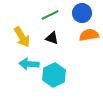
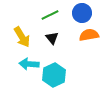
black triangle: rotated 32 degrees clockwise
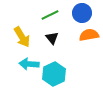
cyan hexagon: moved 1 px up
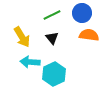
green line: moved 2 px right
orange semicircle: rotated 18 degrees clockwise
cyan arrow: moved 1 px right, 2 px up
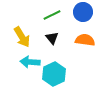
blue circle: moved 1 px right, 1 px up
orange semicircle: moved 4 px left, 5 px down
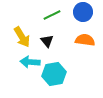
black triangle: moved 5 px left, 3 px down
cyan hexagon: rotated 15 degrees clockwise
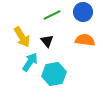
cyan arrow: rotated 120 degrees clockwise
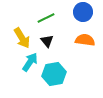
green line: moved 6 px left, 3 px down
yellow arrow: moved 1 px down
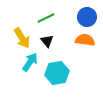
blue circle: moved 4 px right, 5 px down
cyan hexagon: moved 3 px right, 1 px up
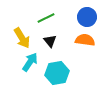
black triangle: moved 3 px right
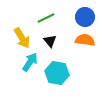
blue circle: moved 2 px left
cyan hexagon: rotated 20 degrees clockwise
